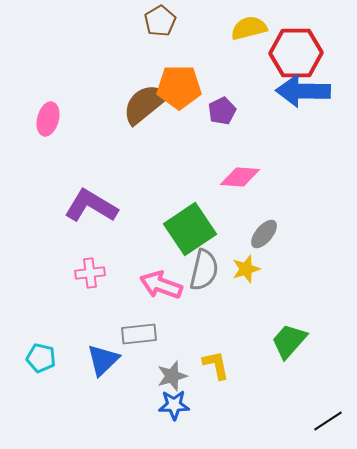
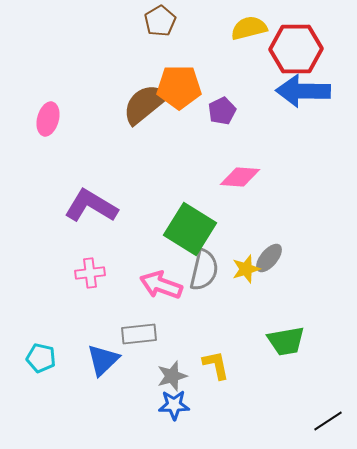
red hexagon: moved 4 px up
green square: rotated 24 degrees counterclockwise
gray ellipse: moved 5 px right, 24 px down
green trapezoid: moved 3 px left; rotated 141 degrees counterclockwise
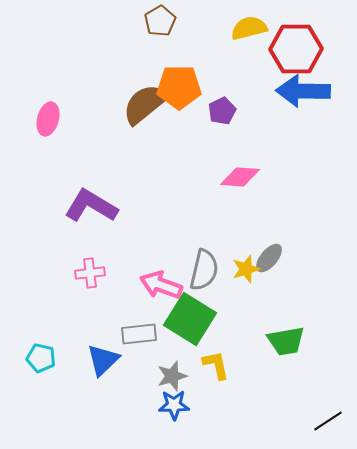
green square: moved 90 px down
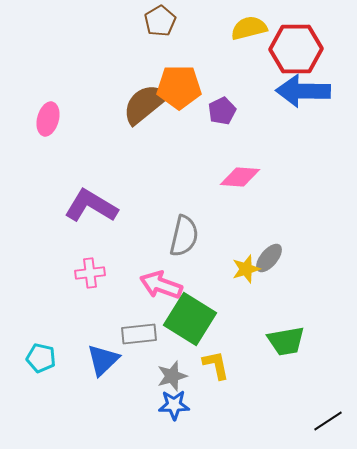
gray semicircle: moved 20 px left, 34 px up
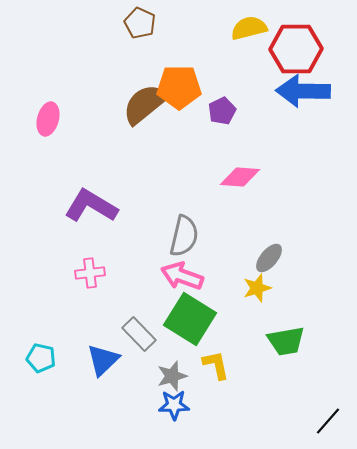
brown pentagon: moved 20 px left, 2 px down; rotated 16 degrees counterclockwise
yellow star: moved 11 px right, 19 px down
pink arrow: moved 21 px right, 9 px up
gray rectangle: rotated 52 degrees clockwise
black line: rotated 16 degrees counterclockwise
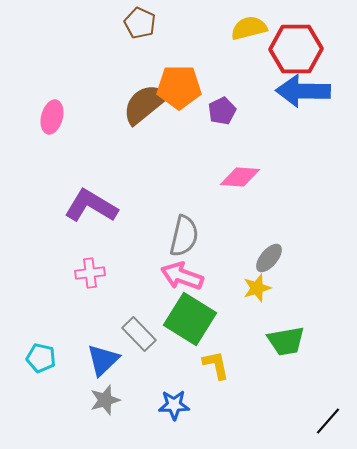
pink ellipse: moved 4 px right, 2 px up
gray star: moved 67 px left, 24 px down
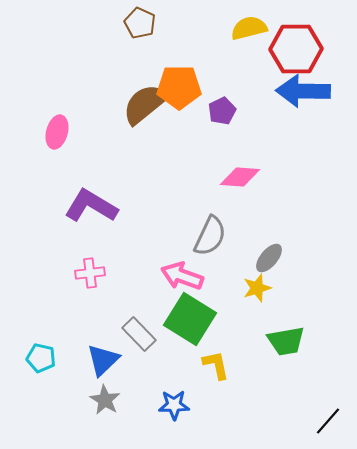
pink ellipse: moved 5 px right, 15 px down
gray semicircle: moved 26 px right; rotated 12 degrees clockwise
gray star: rotated 24 degrees counterclockwise
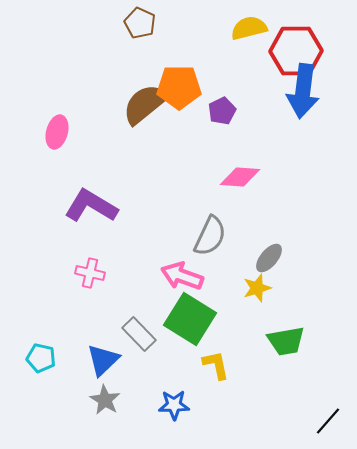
red hexagon: moved 2 px down
blue arrow: rotated 84 degrees counterclockwise
pink cross: rotated 20 degrees clockwise
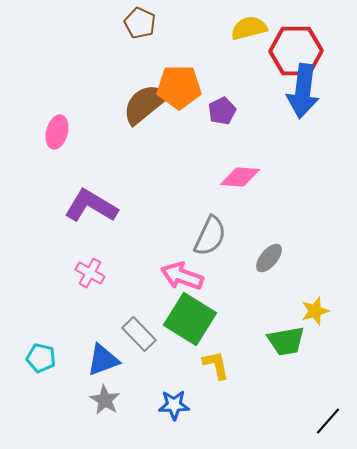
pink cross: rotated 16 degrees clockwise
yellow star: moved 58 px right, 23 px down
blue triangle: rotated 24 degrees clockwise
